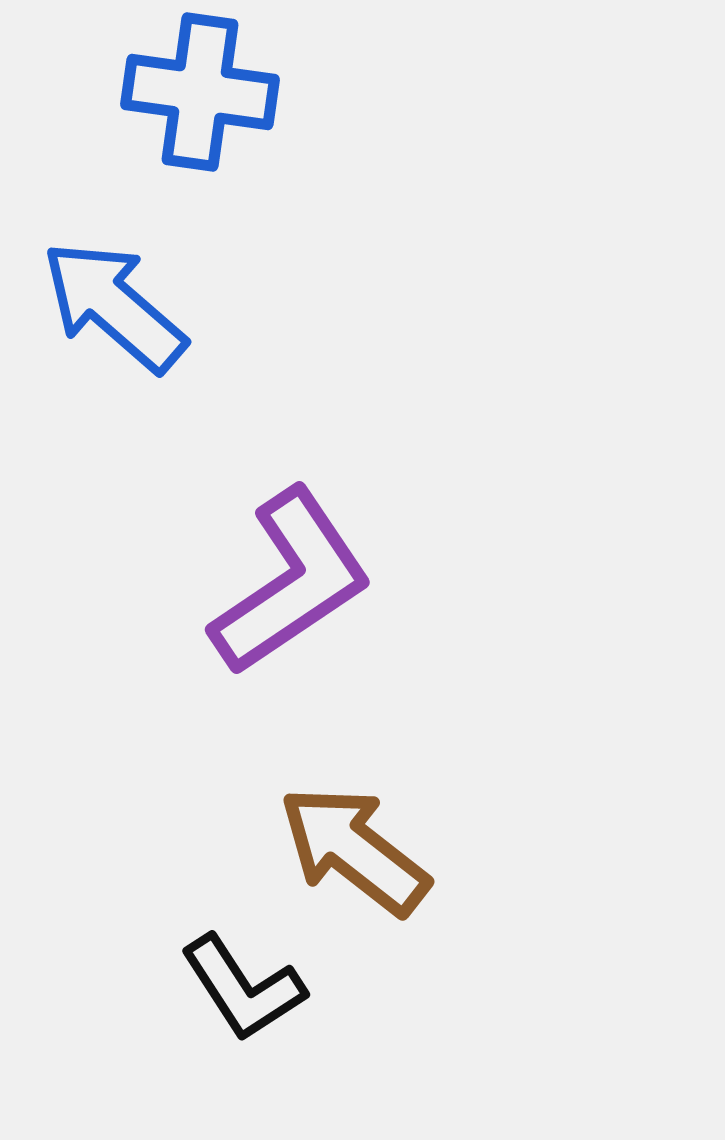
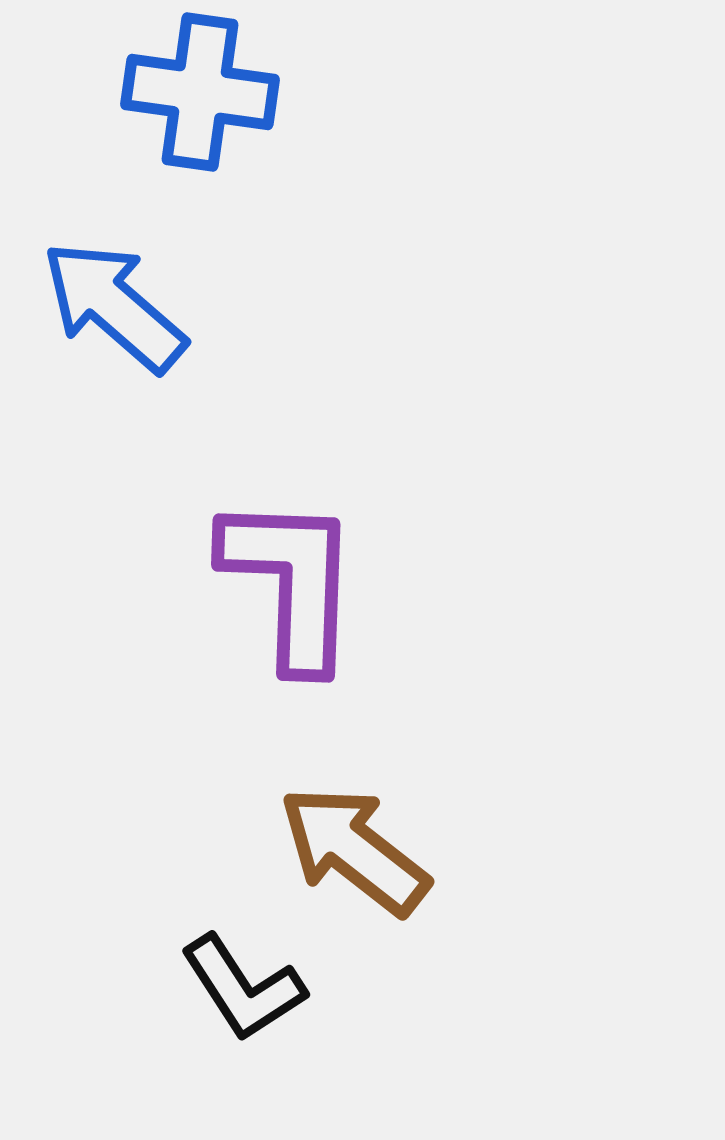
purple L-shape: rotated 54 degrees counterclockwise
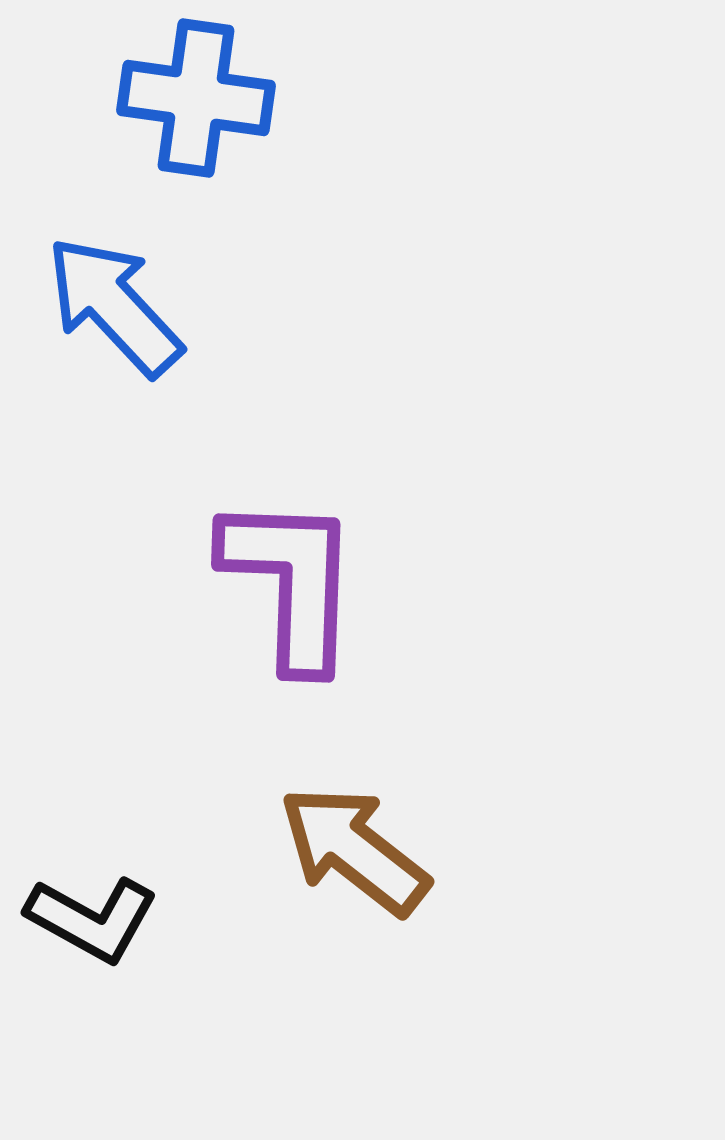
blue cross: moved 4 px left, 6 px down
blue arrow: rotated 6 degrees clockwise
black L-shape: moved 151 px left, 69 px up; rotated 28 degrees counterclockwise
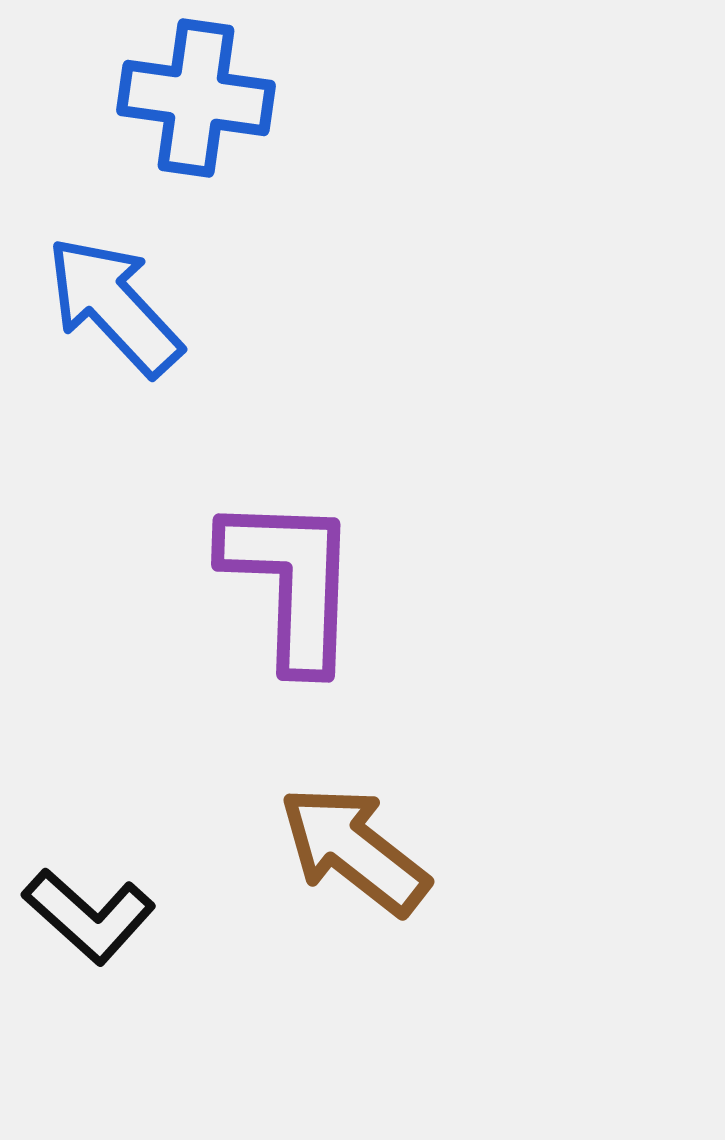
black L-shape: moved 3 px left, 3 px up; rotated 13 degrees clockwise
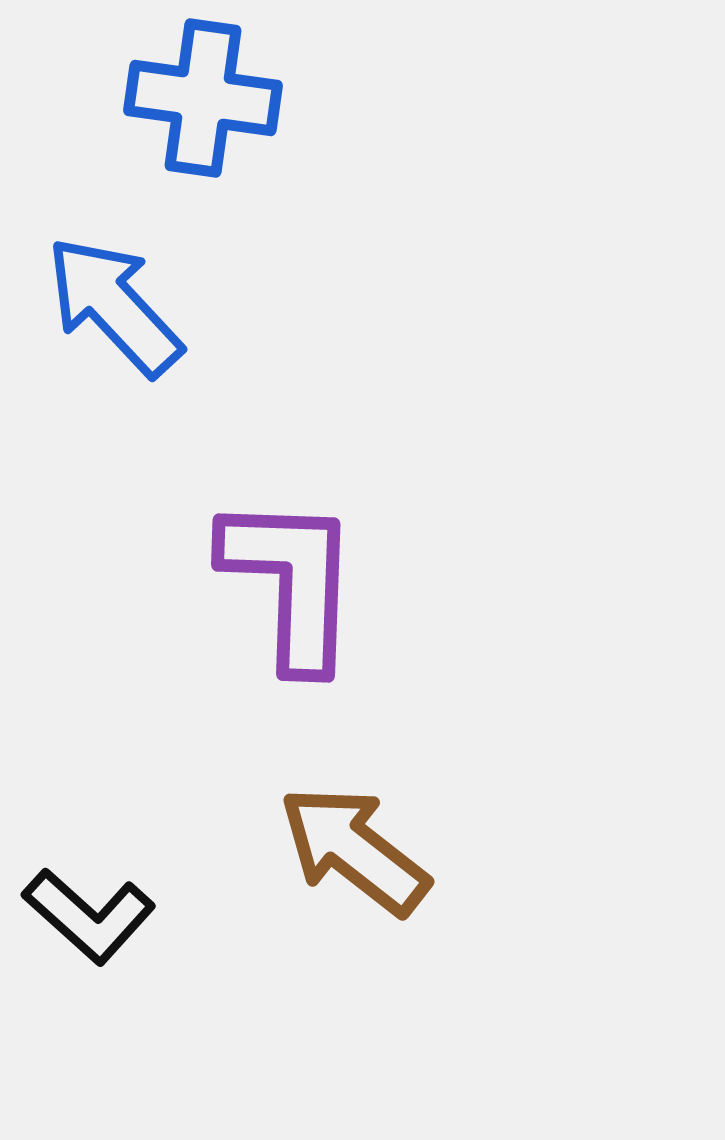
blue cross: moved 7 px right
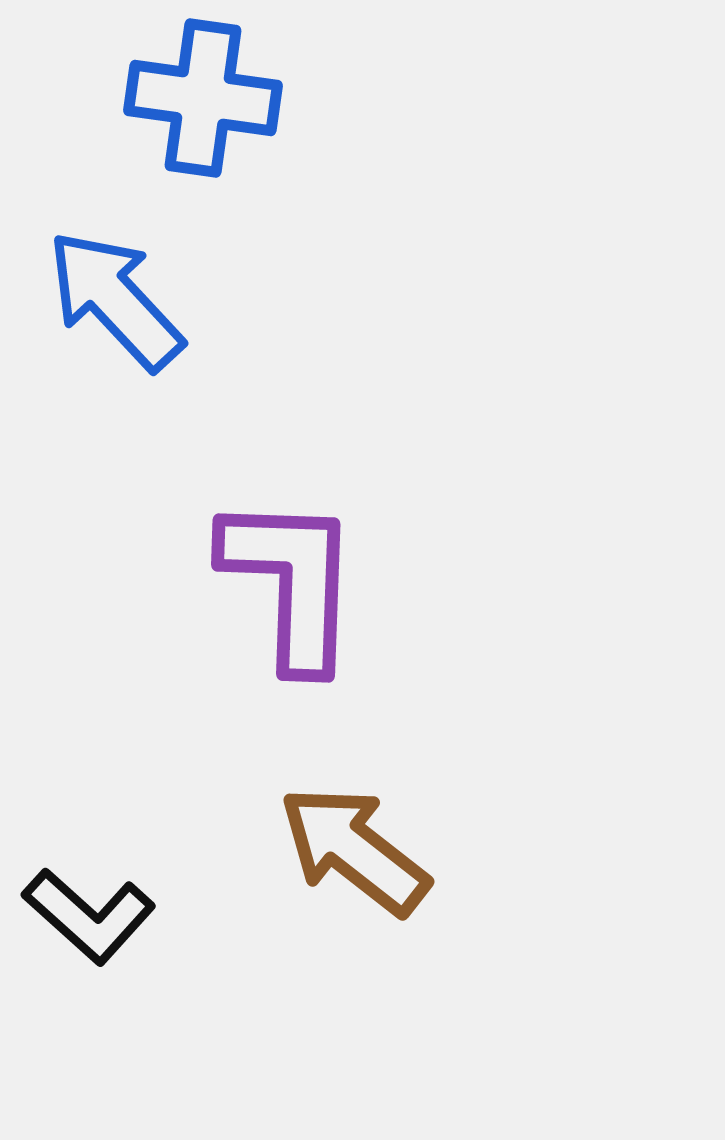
blue arrow: moved 1 px right, 6 px up
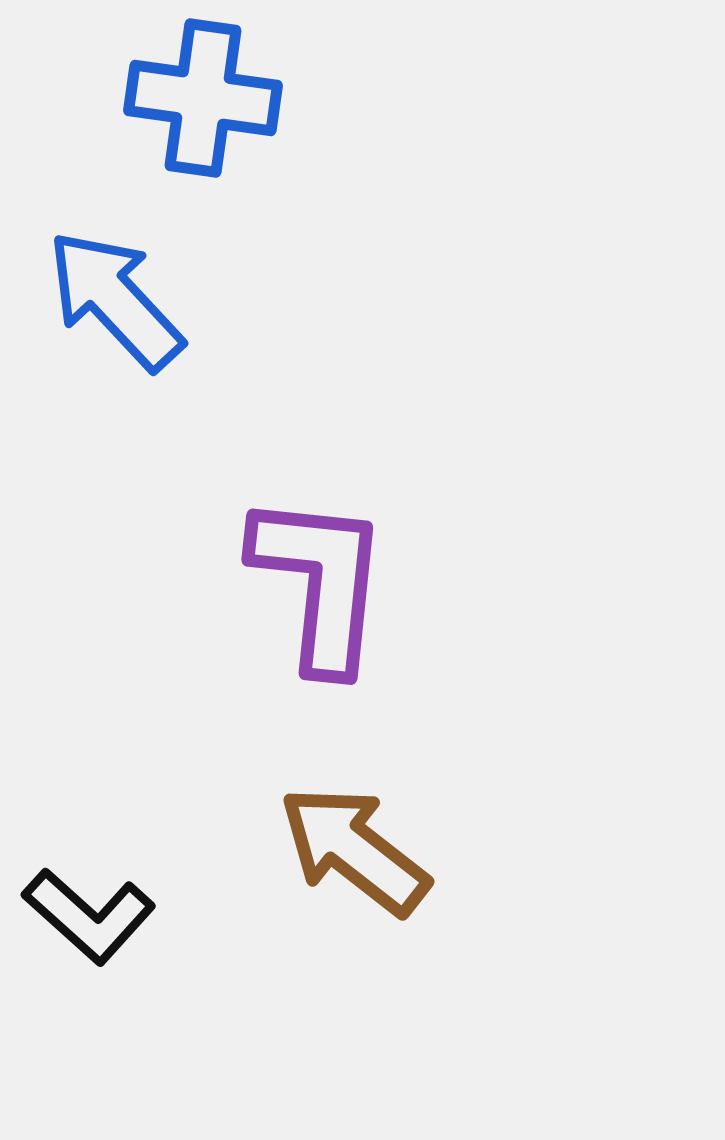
purple L-shape: moved 29 px right; rotated 4 degrees clockwise
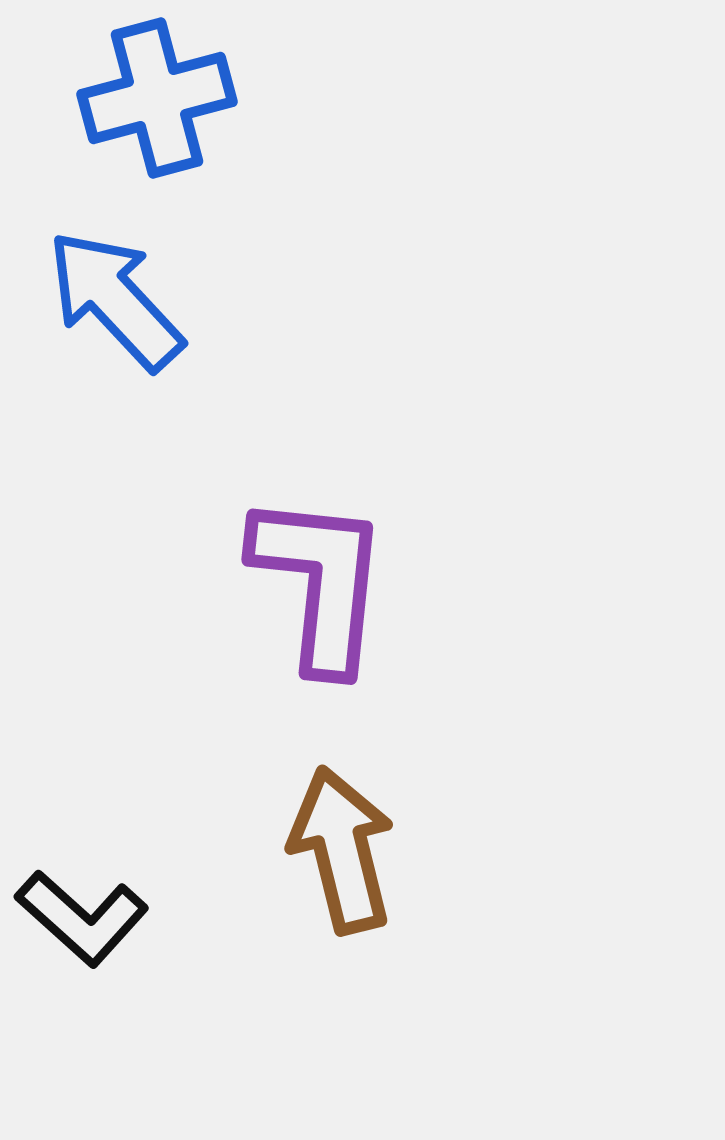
blue cross: moved 46 px left; rotated 23 degrees counterclockwise
brown arrow: moved 12 px left; rotated 38 degrees clockwise
black L-shape: moved 7 px left, 2 px down
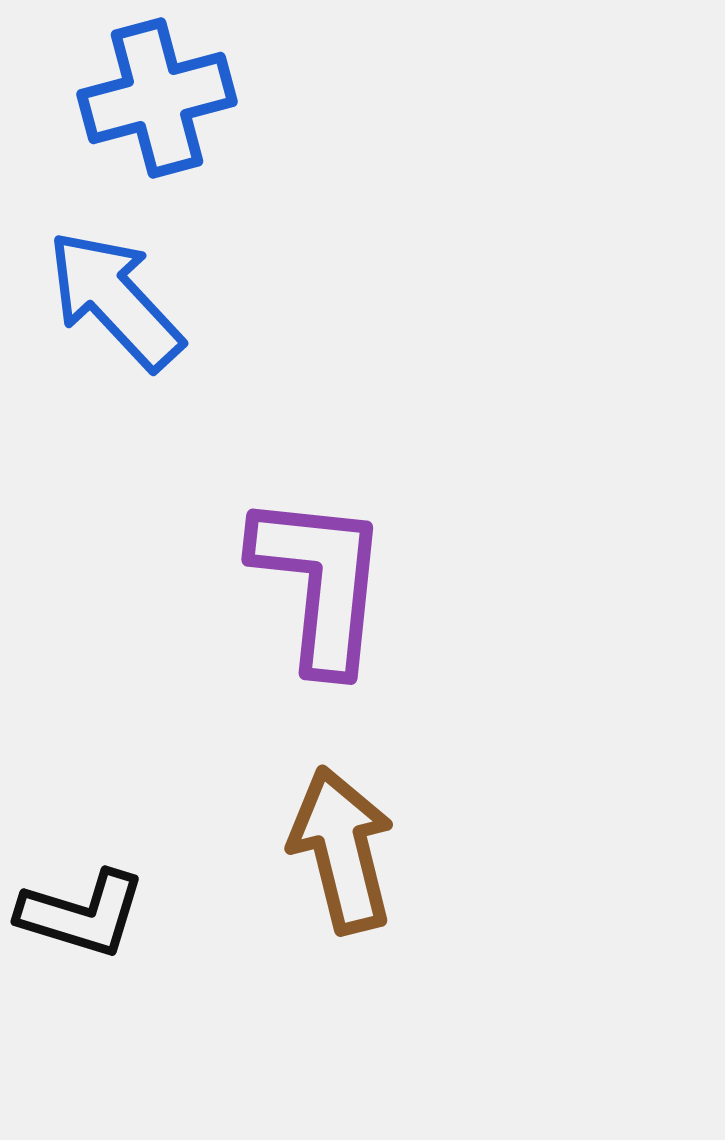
black L-shape: moved 4 px up; rotated 25 degrees counterclockwise
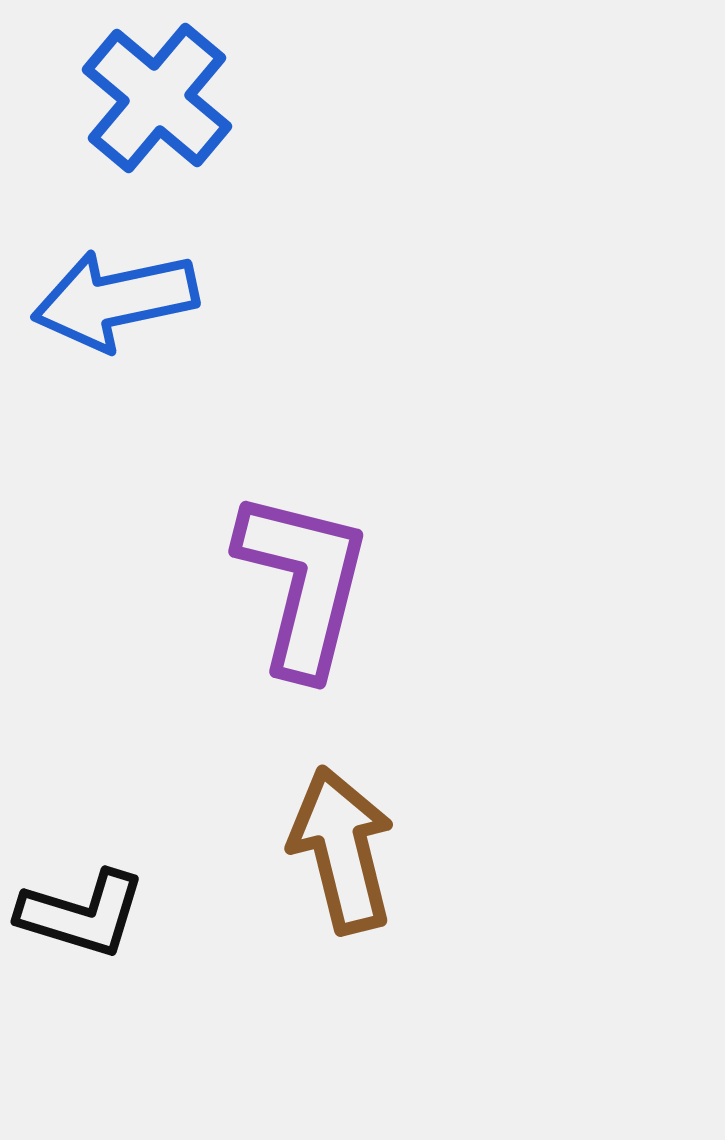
blue cross: rotated 35 degrees counterclockwise
blue arrow: rotated 59 degrees counterclockwise
purple L-shape: moved 17 px left, 1 px down; rotated 8 degrees clockwise
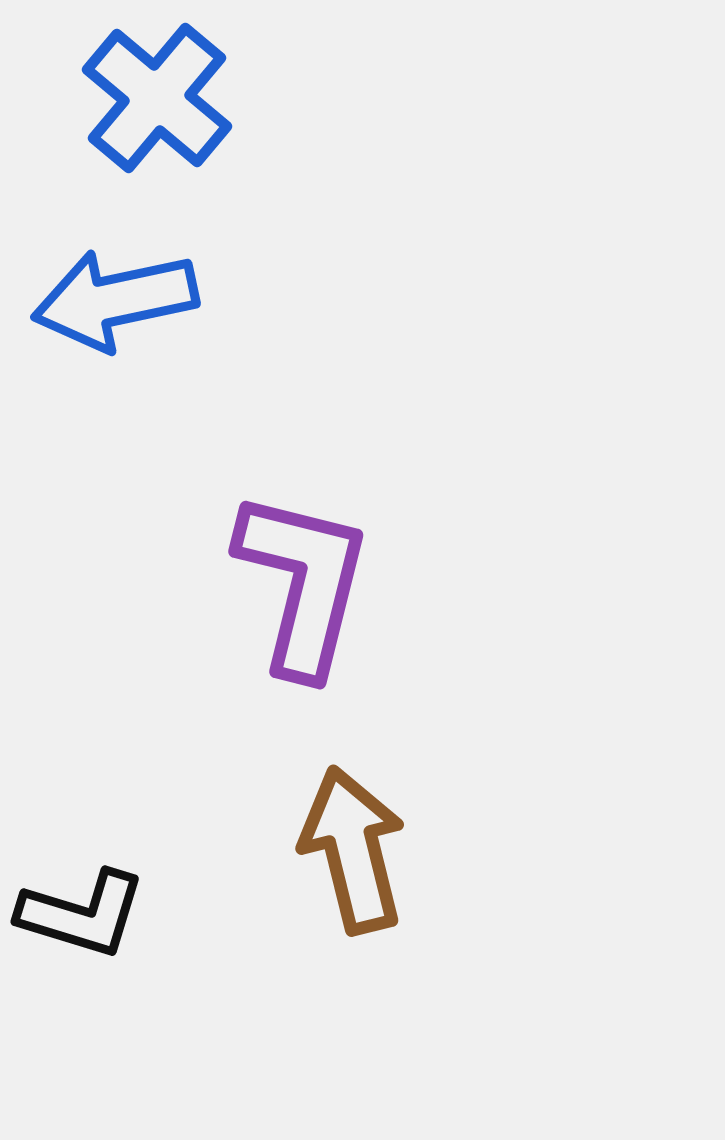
brown arrow: moved 11 px right
